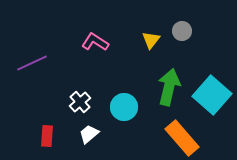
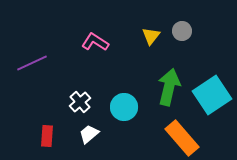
yellow triangle: moved 4 px up
cyan square: rotated 15 degrees clockwise
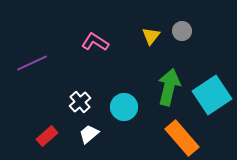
red rectangle: rotated 45 degrees clockwise
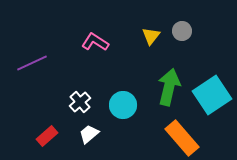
cyan circle: moved 1 px left, 2 px up
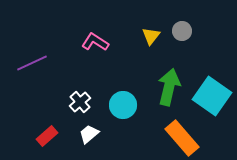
cyan square: moved 1 px down; rotated 21 degrees counterclockwise
